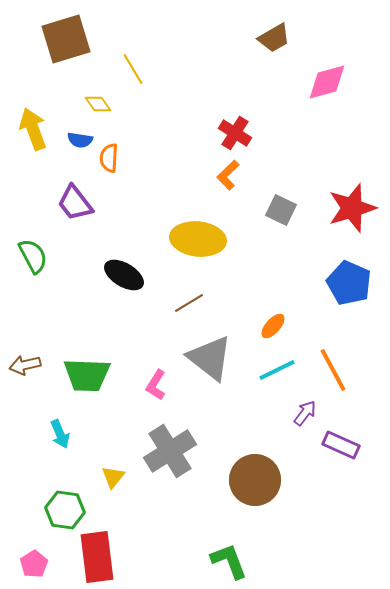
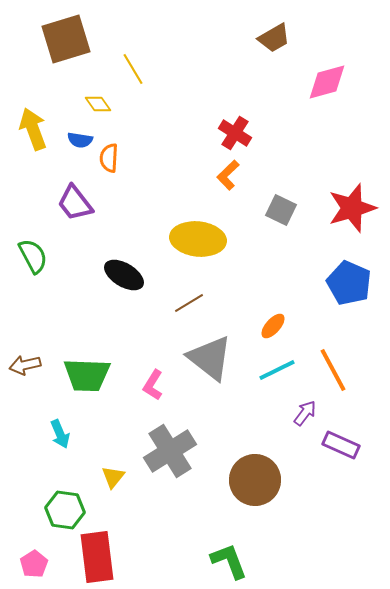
pink L-shape: moved 3 px left
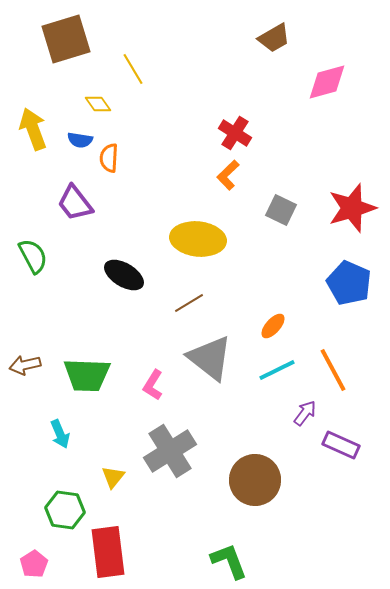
red rectangle: moved 11 px right, 5 px up
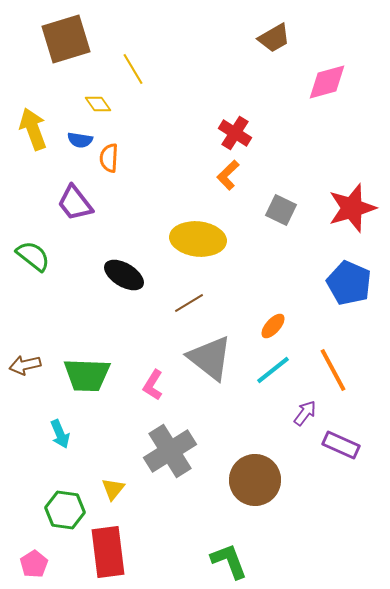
green semicircle: rotated 24 degrees counterclockwise
cyan line: moved 4 px left; rotated 12 degrees counterclockwise
yellow triangle: moved 12 px down
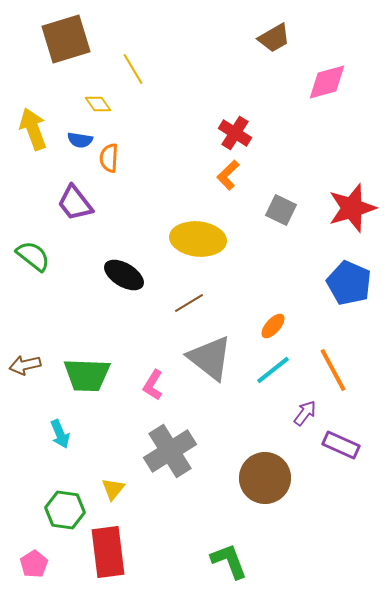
brown circle: moved 10 px right, 2 px up
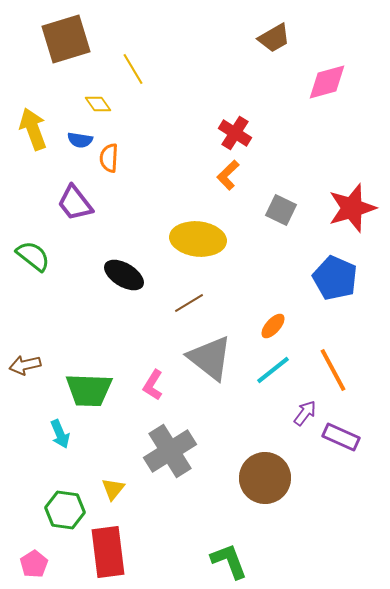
blue pentagon: moved 14 px left, 5 px up
green trapezoid: moved 2 px right, 15 px down
purple rectangle: moved 8 px up
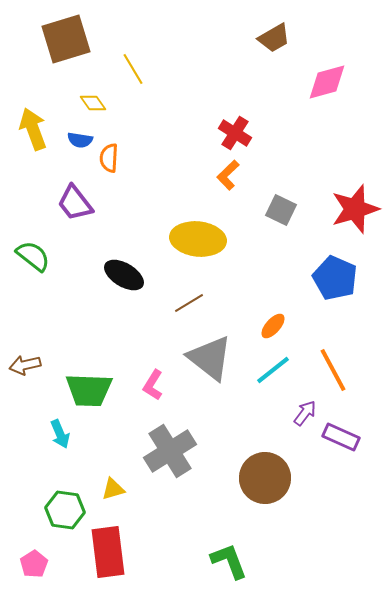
yellow diamond: moved 5 px left, 1 px up
red star: moved 3 px right, 1 px down
yellow triangle: rotated 35 degrees clockwise
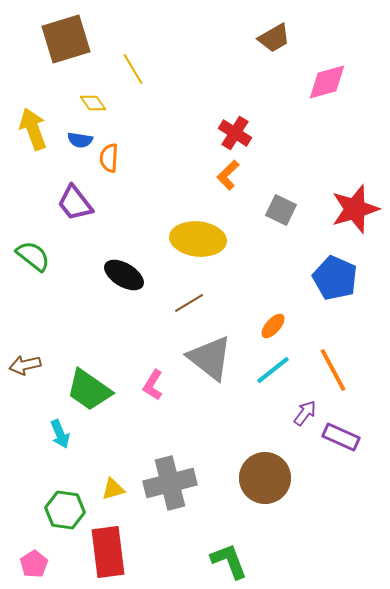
green trapezoid: rotated 33 degrees clockwise
gray cross: moved 32 px down; rotated 18 degrees clockwise
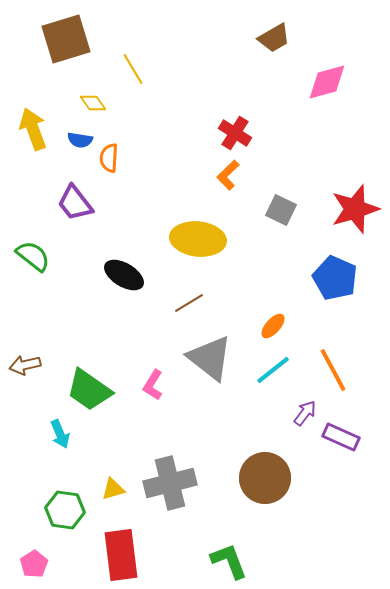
red rectangle: moved 13 px right, 3 px down
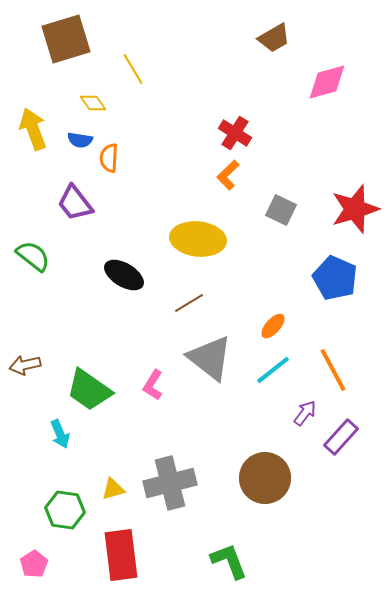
purple rectangle: rotated 72 degrees counterclockwise
